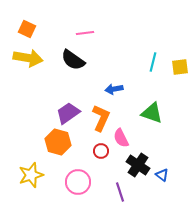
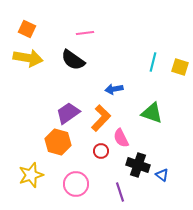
yellow square: rotated 24 degrees clockwise
orange L-shape: rotated 20 degrees clockwise
black cross: rotated 15 degrees counterclockwise
pink circle: moved 2 px left, 2 px down
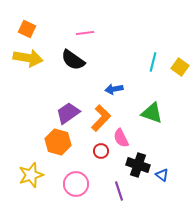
yellow square: rotated 18 degrees clockwise
purple line: moved 1 px left, 1 px up
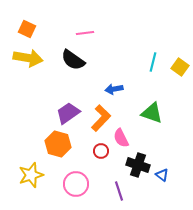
orange hexagon: moved 2 px down
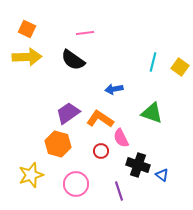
yellow arrow: moved 1 px left, 1 px up; rotated 12 degrees counterclockwise
orange L-shape: moved 1 px left, 1 px down; rotated 100 degrees counterclockwise
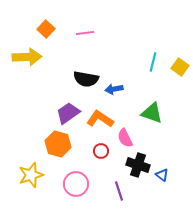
orange square: moved 19 px right; rotated 18 degrees clockwise
black semicircle: moved 13 px right, 19 px down; rotated 25 degrees counterclockwise
pink semicircle: moved 4 px right
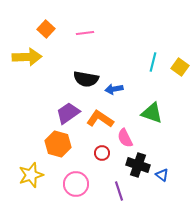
red circle: moved 1 px right, 2 px down
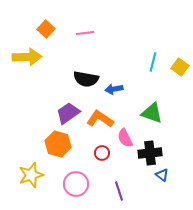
black cross: moved 12 px right, 12 px up; rotated 25 degrees counterclockwise
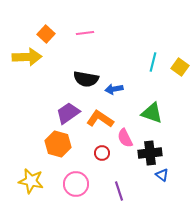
orange square: moved 5 px down
yellow star: moved 6 px down; rotated 30 degrees clockwise
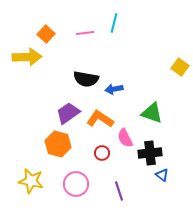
cyan line: moved 39 px left, 39 px up
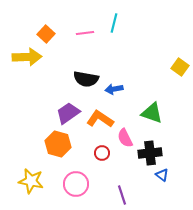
purple line: moved 3 px right, 4 px down
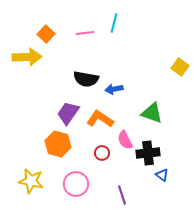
purple trapezoid: rotated 20 degrees counterclockwise
pink semicircle: moved 2 px down
black cross: moved 2 px left
